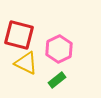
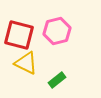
pink hexagon: moved 2 px left, 18 px up; rotated 12 degrees clockwise
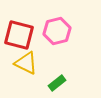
green rectangle: moved 3 px down
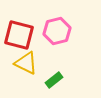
green rectangle: moved 3 px left, 3 px up
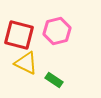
green rectangle: rotated 72 degrees clockwise
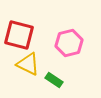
pink hexagon: moved 12 px right, 12 px down
yellow triangle: moved 2 px right, 1 px down
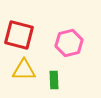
yellow triangle: moved 4 px left, 6 px down; rotated 25 degrees counterclockwise
green rectangle: rotated 54 degrees clockwise
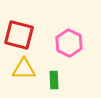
pink hexagon: rotated 20 degrees counterclockwise
yellow triangle: moved 1 px up
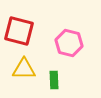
red square: moved 4 px up
pink hexagon: rotated 12 degrees counterclockwise
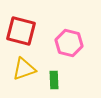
red square: moved 2 px right
yellow triangle: rotated 20 degrees counterclockwise
